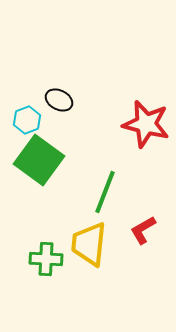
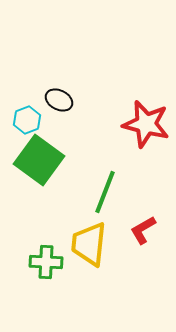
green cross: moved 3 px down
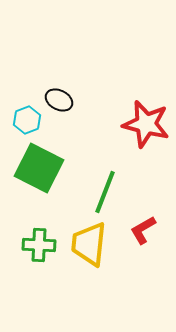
green square: moved 8 px down; rotated 9 degrees counterclockwise
green cross: moved 7 px left, 17 px up
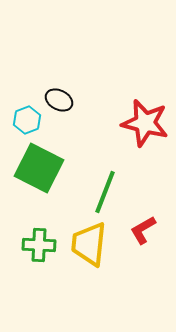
red star: moved 1 px left, 1 px up
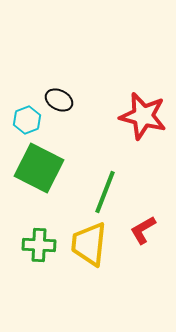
red star: moved 2 px left, 7 px up
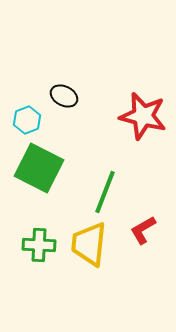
black ellipse: moved 5 px right, 4 px up
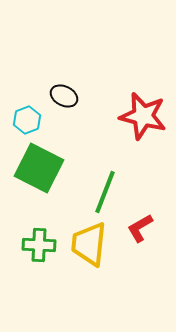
red L-shape: moved 3 px left, 2 px up
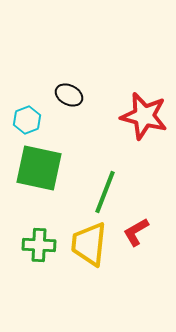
black ellipse: moved 5 px right, 1 px up
red star: moved 1 px right
green square: rotated 15 degrees counterclockwise
red L-shape: moved 4 px left, 4 px down
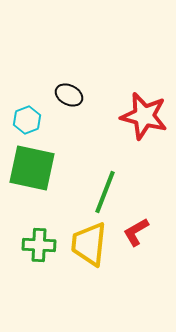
green square: moved 7 px left
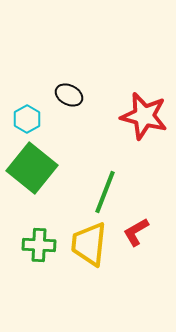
cyan hexagon: moved 1 px up; rotated 8 degrees counterclockwise
green square: rotated 27 degrees clockwise
